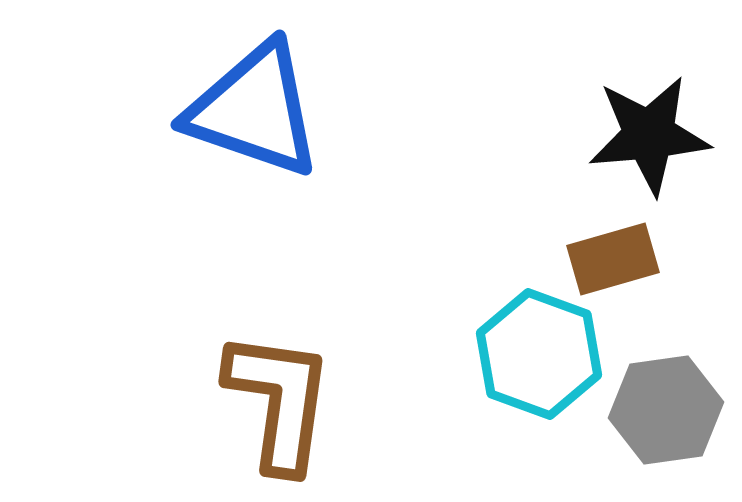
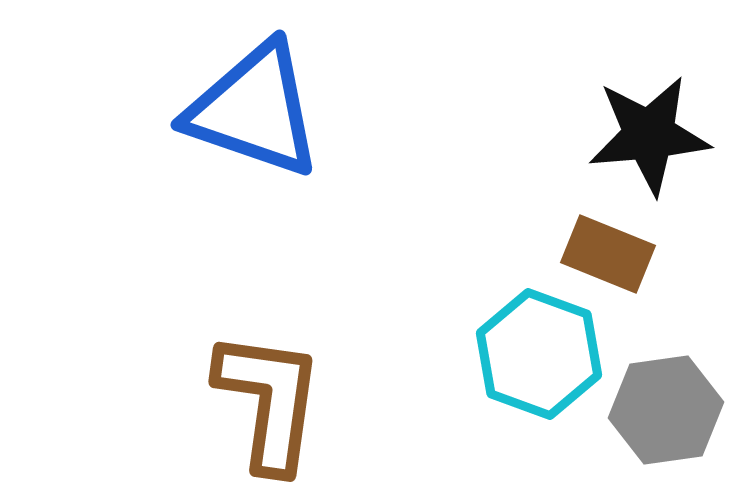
brown rectangle: moved 5 px left, 5 px up; rotated 38 degrees clockwise
brown L-shape: moved 10 px left
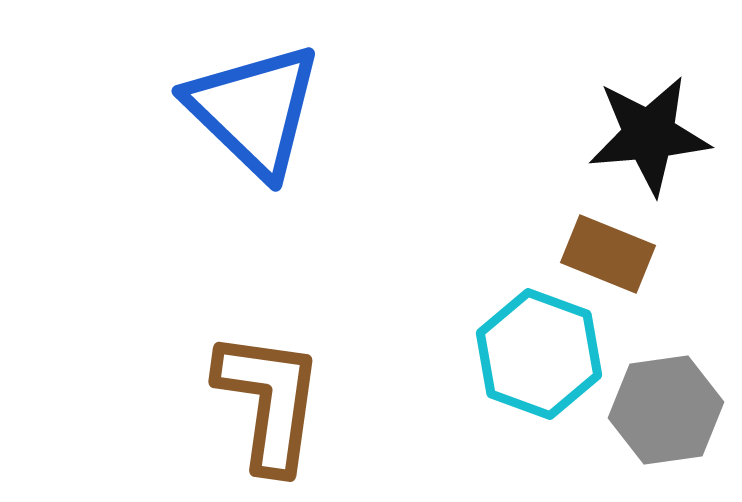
blue triangle: rotated 25 degrees clockwise
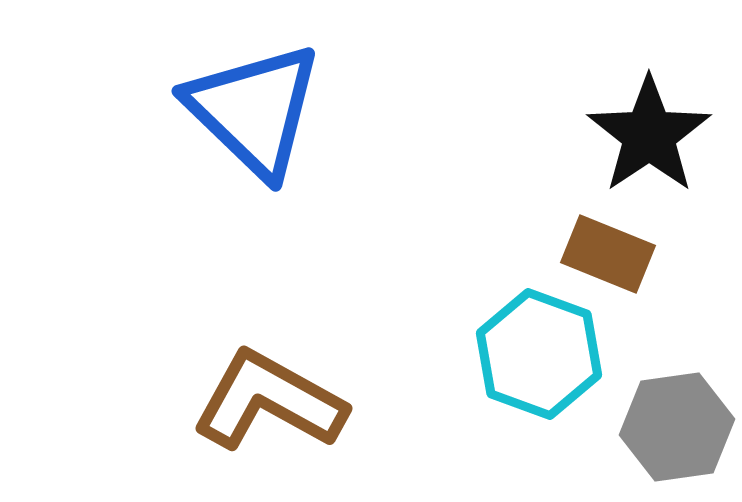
black star: rotated 29 degrees counterclockwise
brown L-shape: rotated 69 degrees counterclockwise
gray hexagon: moved 11 px right, 17 px down
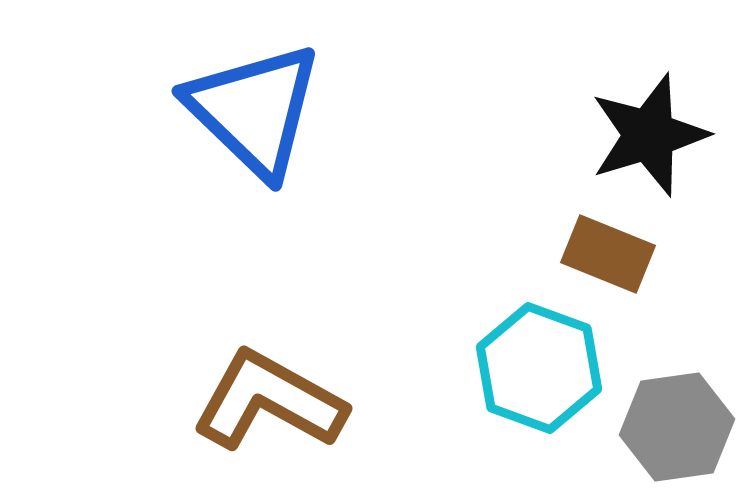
black star: rotated 17 degrees clockwise
cyan hexagon: moved 14 px down
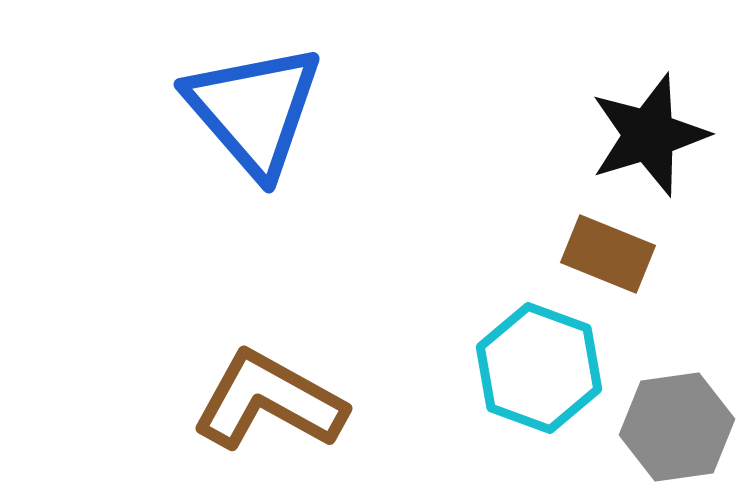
blue triangle: rotated 5 degrees clockwise
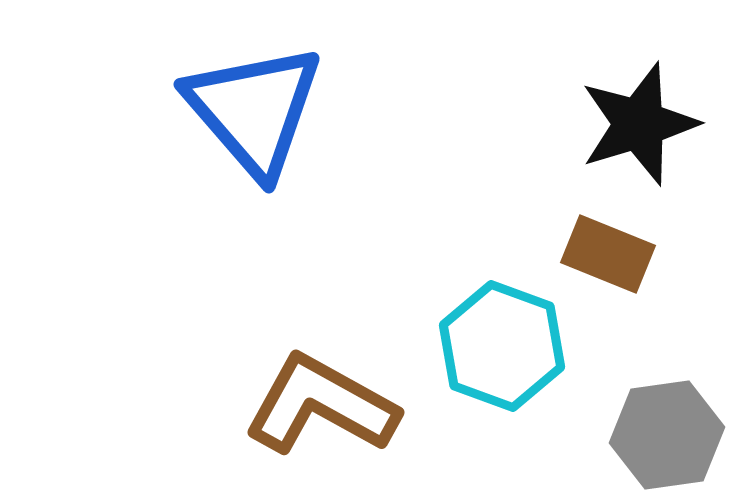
black star: moved 10 px left, 11 px up
cyan hexagon: moved 37 px left, 22 px up
brown L-shape: moved 52 px right, 4 px down
gray hexagon: moved 10 px left, 8 px down
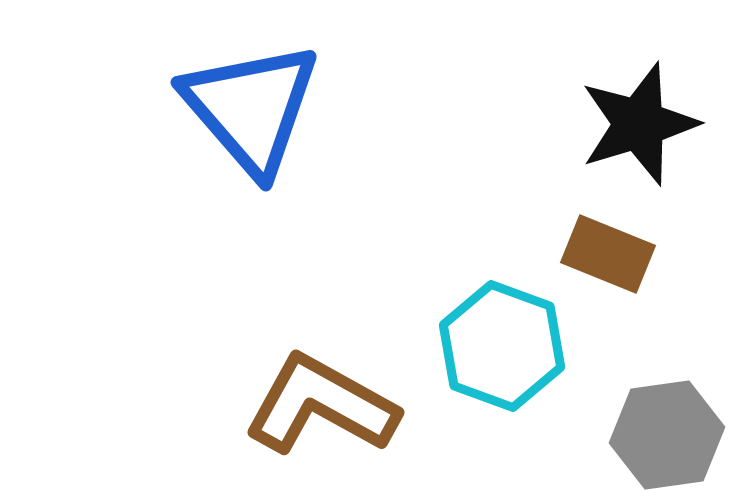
blue triangle: moved 3 px left, 2 px up
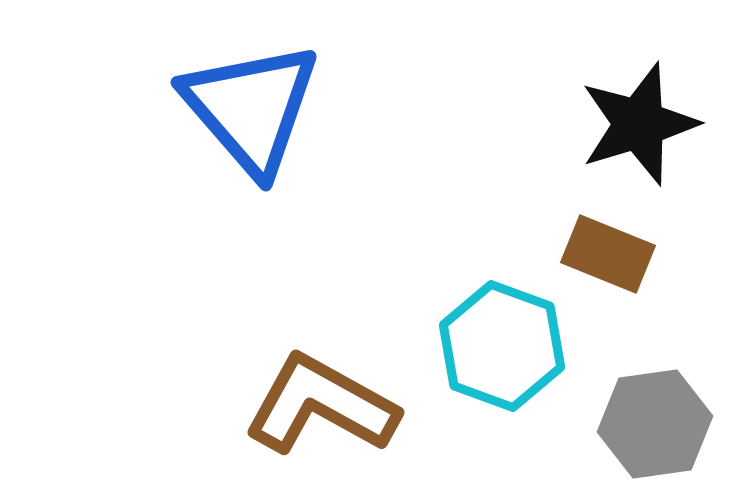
gray hexagon: moved 12 px left, 11 px up
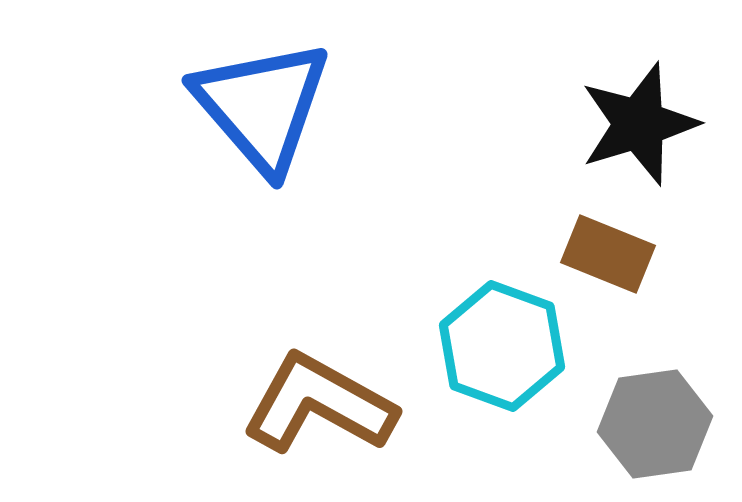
blue triangle: moved 11 px right, 2 px up
brown L-shape: moved 2 px left, 1 px up
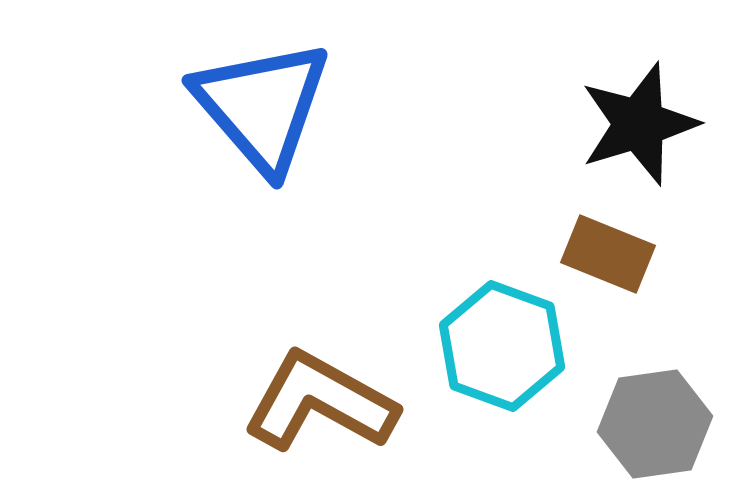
brown L-shape: moved 1 px right, 2 px up
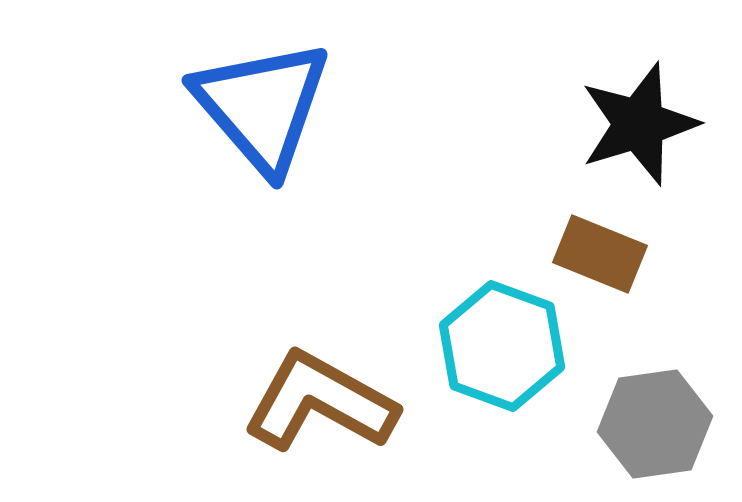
brown rectangle: moved 8 px left
